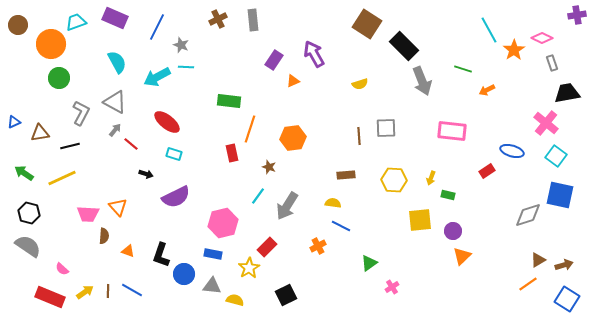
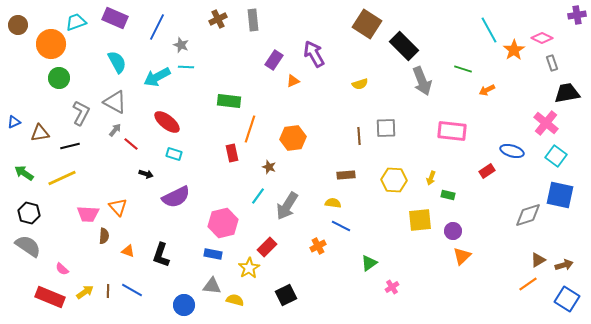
blue circle at (184, 274): moved 31 px down
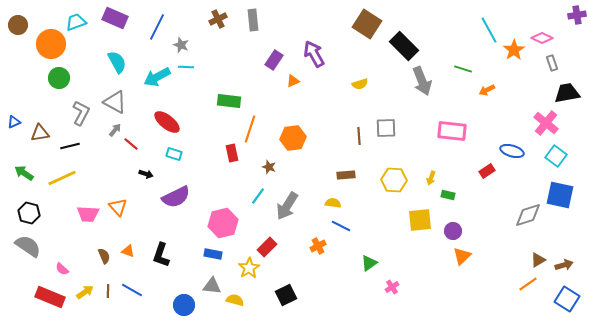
brown semicircle at (104, 236): moved 20 px down; rotated 28 degrees counterclockwise
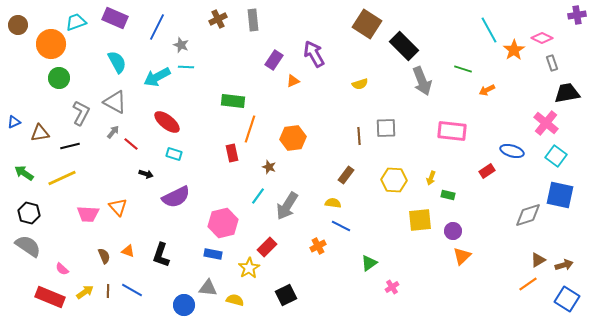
green rectangle at (229, 101): moved 4 px right
gray arrow at (115, 130): moved 2 px left, 2 px down
brown rectangle at (346, 175): rotated 48 degrees counterclockwise
gray triangle at (212, 286): moved 4 px left, 2 px down
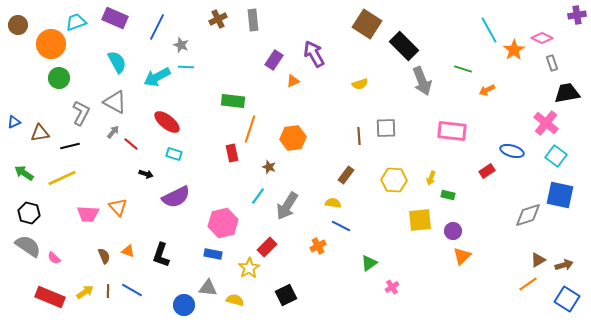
pink semicircle at (62, 269): moved 8 px left, 11 px up
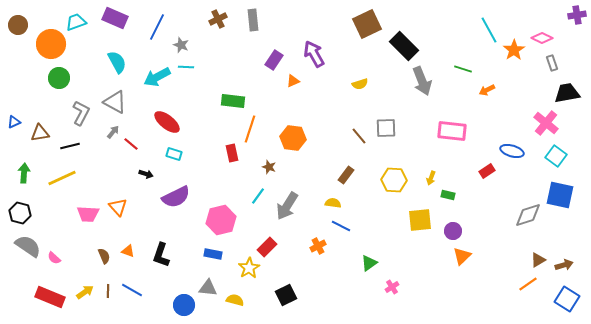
brown square at (367, 24): rotated 32 degrees clockwise
brown line at (359, 136): rotated 36 degrees counterclockwise
orange hexagon at (293, 138): rotated 15 degrees clockwise
green arrow at (24, 173): rotated 60 degrees clockwise
black hexagon at (29, 213): moved 9 px left
pink hexagon at (223, 223): moved 2 px left, 3 px up
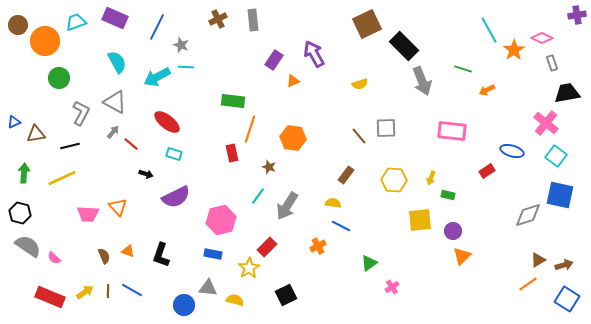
orange circle at (51, 44): moved 6 px left, 3 px up
brown triangle at (40, 133): moved 4 px left, 1 px down
